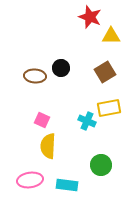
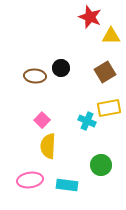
pink square: rotated 21 degrees clockwise
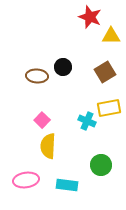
black circle: moved 2 px right, 1 px up
brown ellipse: moved 2 px right
pink ellipse: moved 4 px left
